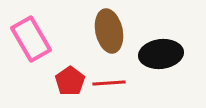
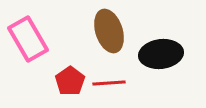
brown ellipse: rotated 6 degrees counterclockwise
pink rectangle: moved 3 px left
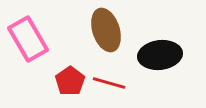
brown ellipse: moved 3 px left, 1 px up
black ellipse: moved 1 px left, 1 px down
red line: rotated 20 degrees clockwise
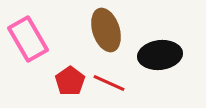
red line: rotated 8 degrees clockwise
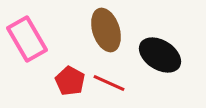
pink rectangle: moved 1 px left
black ellipse: rotated 39 degrees clockwise
red pentagon: rotated 8 degrees counterclockwise
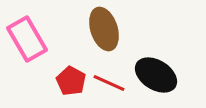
brown ellipse: moved 2 px left, 1 px up
black ellipse: moved 4 px left, 20 px down
red pentagon: moved 1 px right
